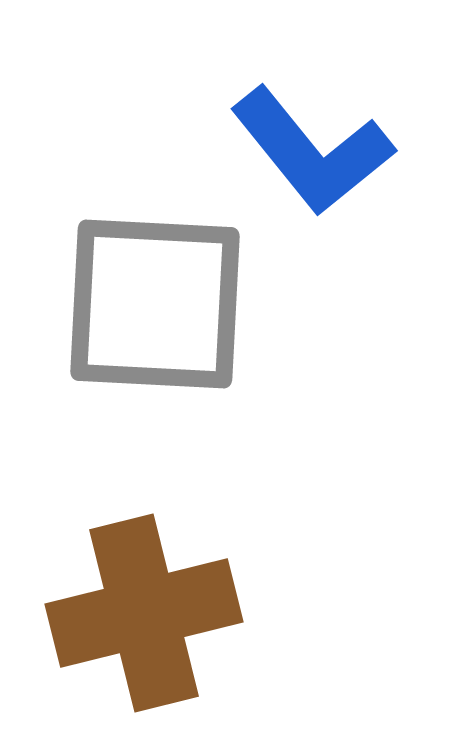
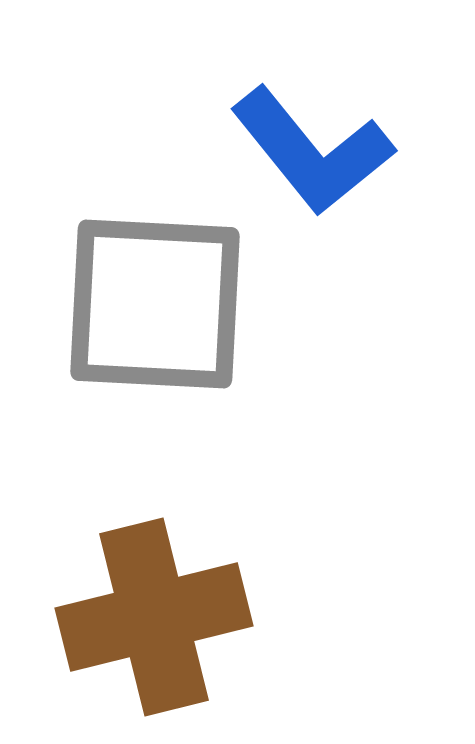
brown cross: moved 10 px right, 4 px down
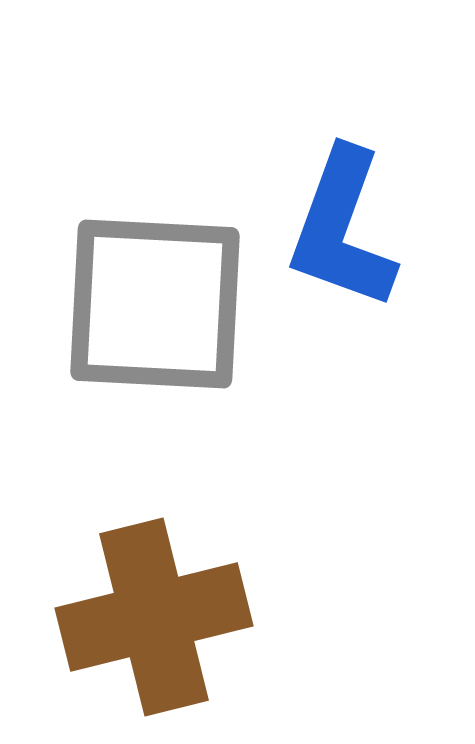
blue L-shape: moved 30 px right, 78 px down; rotated 59 degrees clockwise
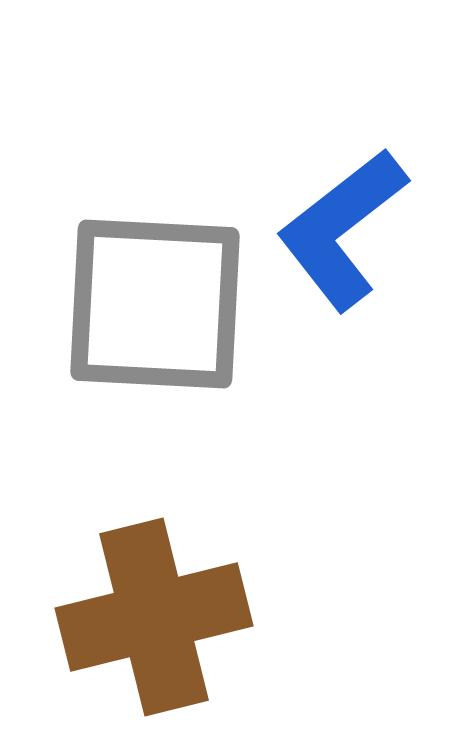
blue L-shape: rotated 32 degrees clockwise
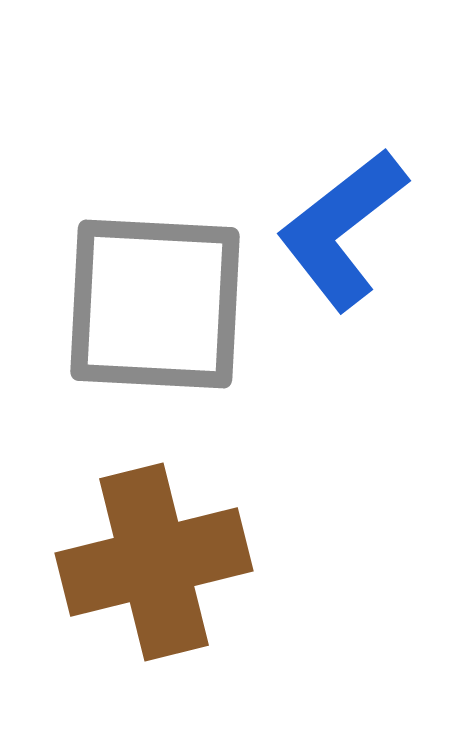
brown cross: moved 55 px up
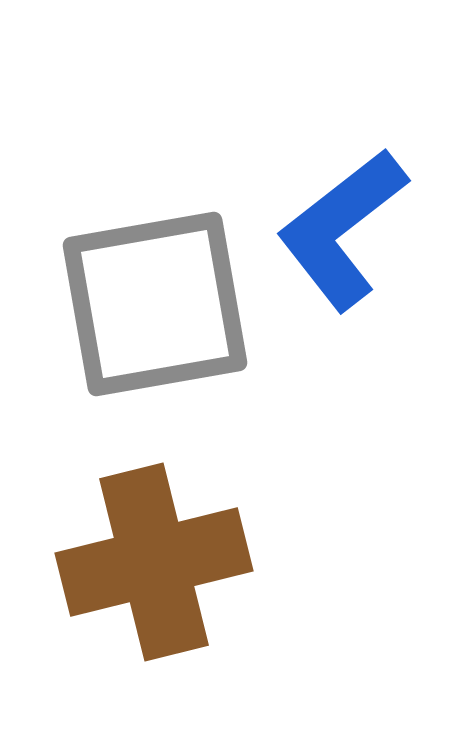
gray square: rotated 13 degrees counterclockwise
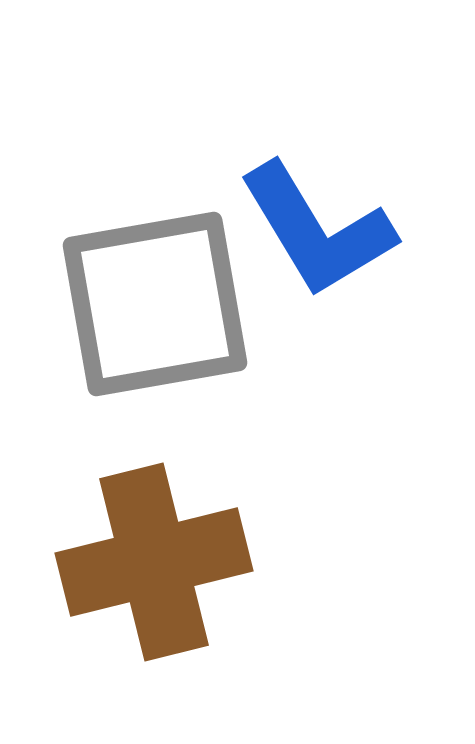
blue L-shape: moved 25 px left, 1 px down; rotated 83 degrees counterclockwise
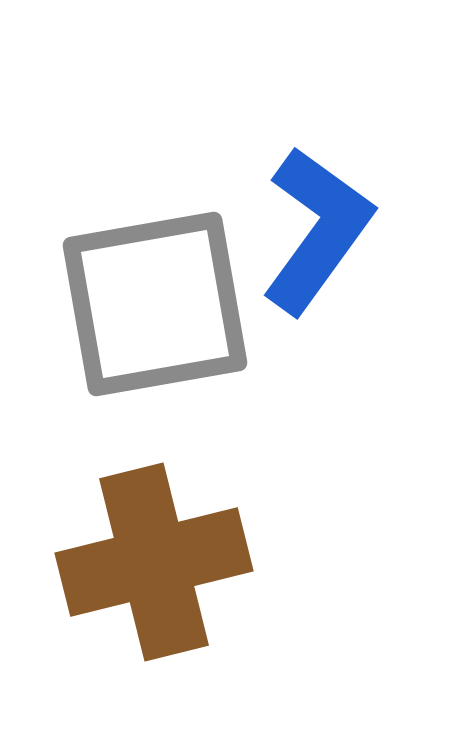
blue L-shape: rotated 113 degrees counterclockwise
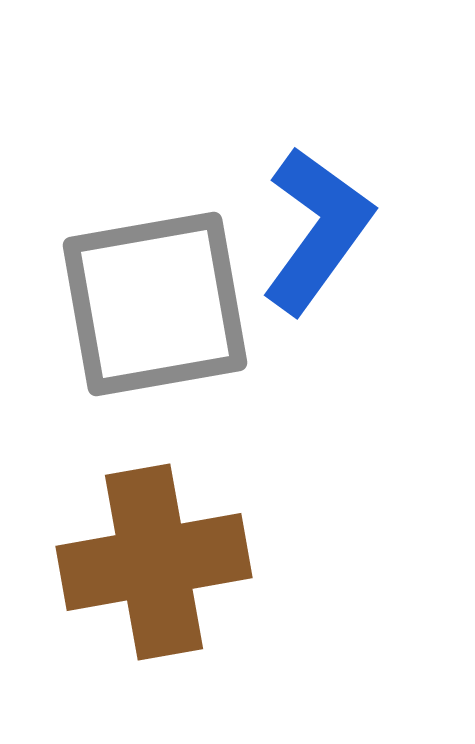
brown cross: rotated 4 degrees clockwise
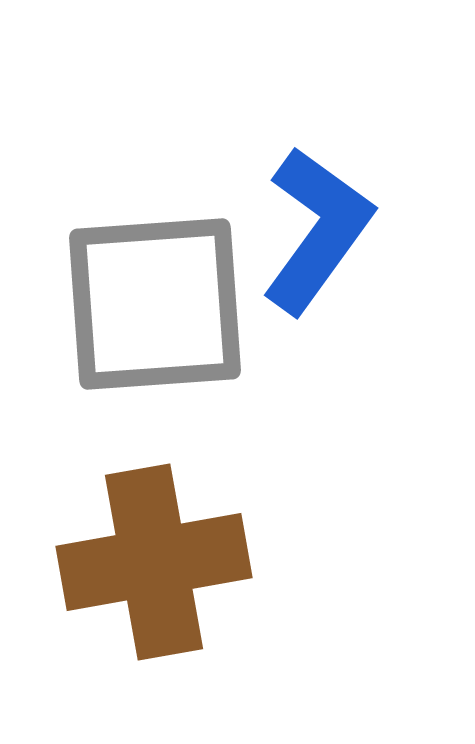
gray square: rotated 6 degrees clockwise
